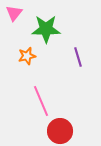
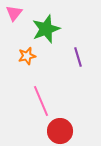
green star: rotated 20 degrees counterclockwise
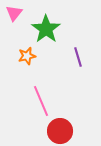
green star: rotated 16 degrees counterclockwise
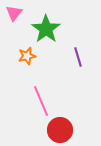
red circle: moved 1 px up
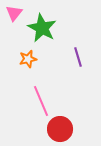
green star: moved 4 px left, 1 px up; rotated 8 degrees counterclockwise
orange star: moved 1 px right, 3 px down
red circle: moved 1 px up
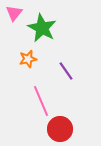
purple line: moved 12 px left, 14 px down; rotated 18 degrees counterclockwise
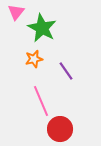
pink triangle: moved 2 px right, 1 px up
orange star: moved 6 px right
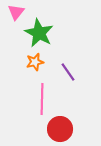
green star: moved 3 px left, 5 px down
orange star: moved 1 px right, 3 px down
purple line: moved 2 px right, 1 px down
pink line: moved 1 px right, 2 px up; rotated 24 degrees clockwise
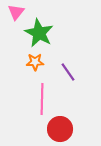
orange star: rotated 12 degrees clockwise
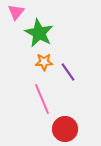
orange star: moved 9 px right
pink line: rotated 24 degrees counterclockwise
red circle: moved 5 px right
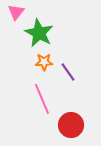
red circle: moved 6 px right, 4 px up
